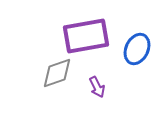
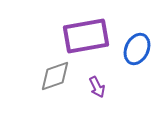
gray diamond: moved 2 px left, 3 px down
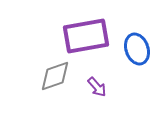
blue ellipse: rotated 44 degrees counterclockwise
purple arrow: rotated 15 degrees counterclockwise
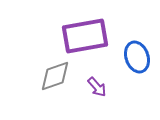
purple rectangle: moved 1 px left
blue ellipse: moved 8 px down
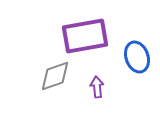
purple arrow: rotated 145 degrees counterclockwise
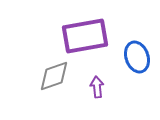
gray diamond: moved 1 px left
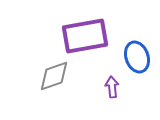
purple arrow: moved 15 px right
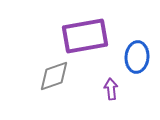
blue ellipse: rotated 24 degrees clockwise
purple arrow: moved 1 px left, 2 px down
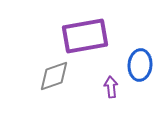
blue ellipse: moved 3 px right, 8 px down
purple arrow: moved 2 px up
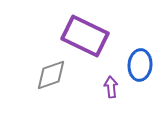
purple rectangle: rotated 36 degrees clockwise
gray diamond: moved 3 px left, 1 px up
